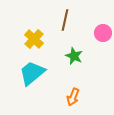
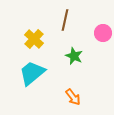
orange arrow: rotated 60 degrees counterclockwise
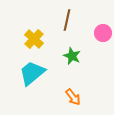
brown line: moved 2 px right
green star: moved 2 px left
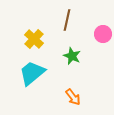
pink circle: moved 1 px down
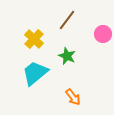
brown line: rotated 25 degrees clockwise
green star: moved 5 px left
cyan trapezoid: moved 3 px right
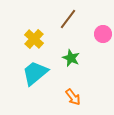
brown line: moved 1 px right, 1 px up
green star: moved 4 px right, 2 px down
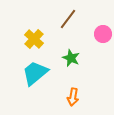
orange arrow: rotated 48 degrees clockwise
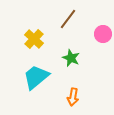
cyan trapezoid: moved 1 px right, 4 px down
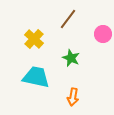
cyan trapezoid: rotated 52 degrees clockwise
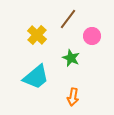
pink circle: moved 11 px left, 2 px down
yellow cross: moved 3 px right, 4 px up
cyan trapezoid: rotated 128 degrees clockwise
